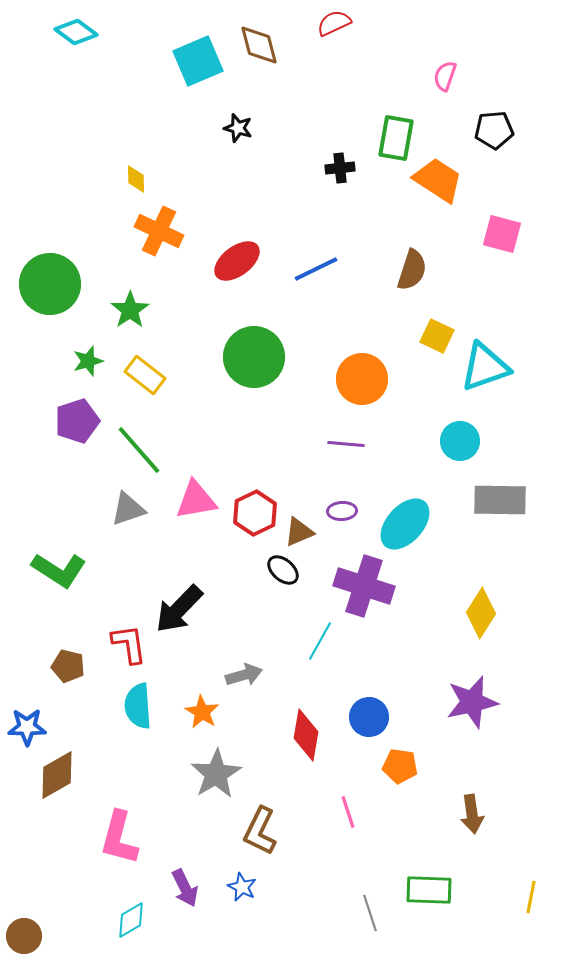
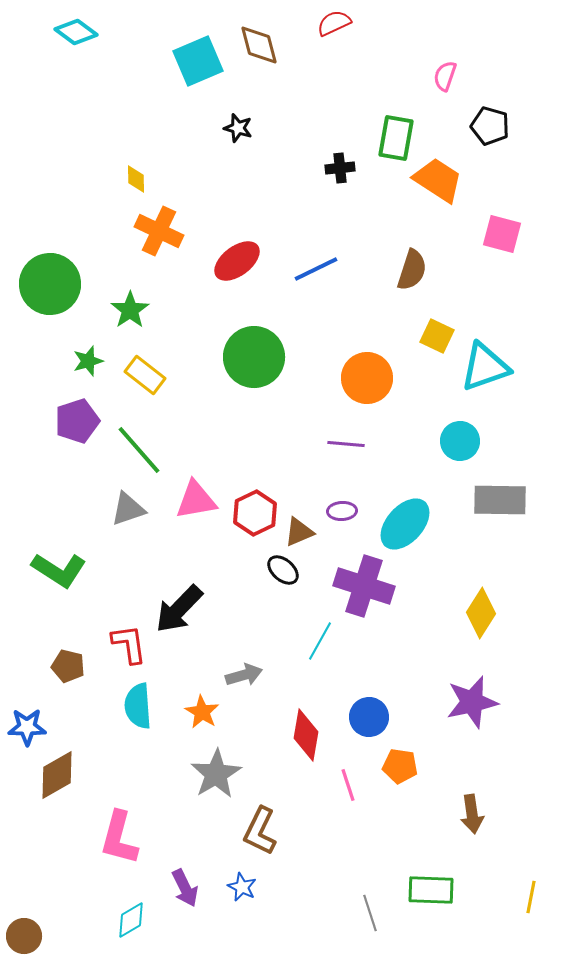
black pentagon at (494, 130): moved 4 px left, 4 px up; rotated 21 degrees clockwise
orange circle at (362, 379): moved 5 px right, 1 px up
pink line at (348, 812): moved 27 px up
green rectangle at (429, 890): moved 2 px right
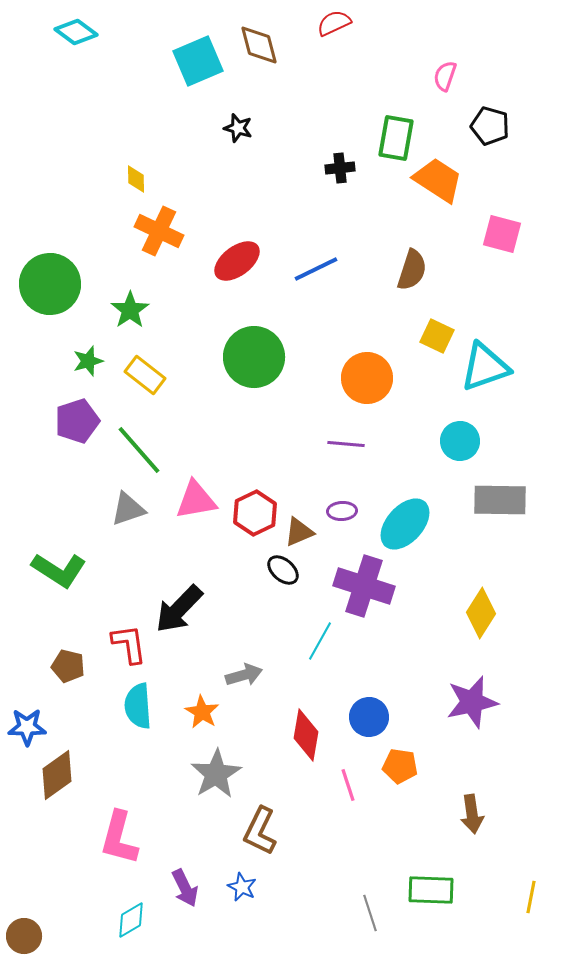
brown diamond at (57, 775): rotated 6 degrees counterclockwise
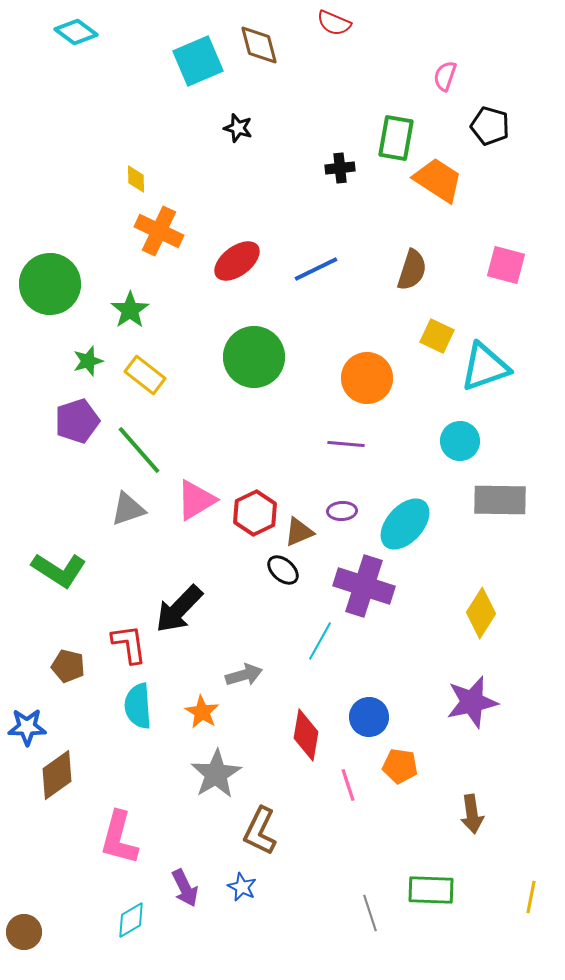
red semicircle at (334, 23): rotated 132 degrees counterclockwise
pink square at (502, 234): moved 4 px right, 31 px down
pink triangle at (196, 500): rotated 21 degrees counterclockwise
brown circle at (24, 936): moved 4 px up
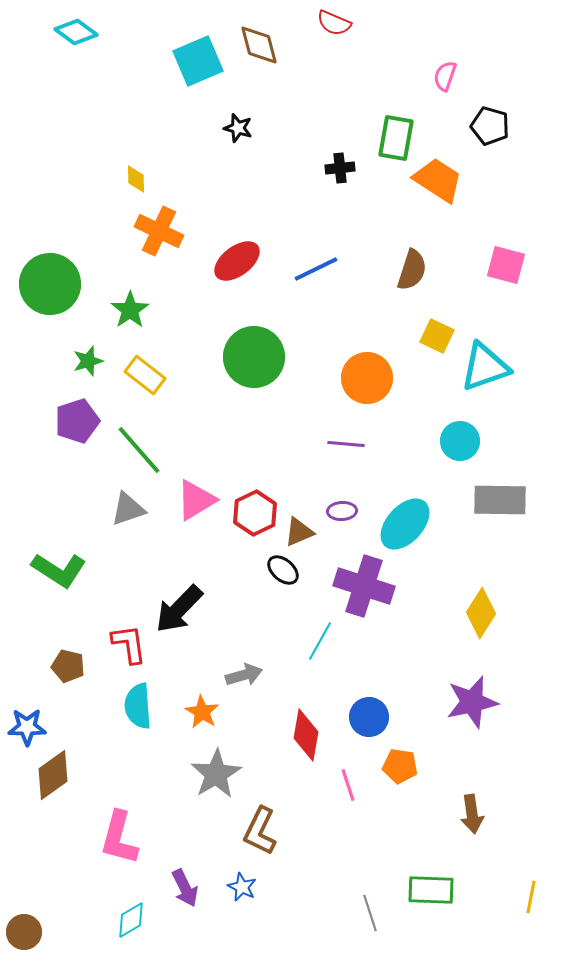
brown diamond at (57, 775): moved 4 px left
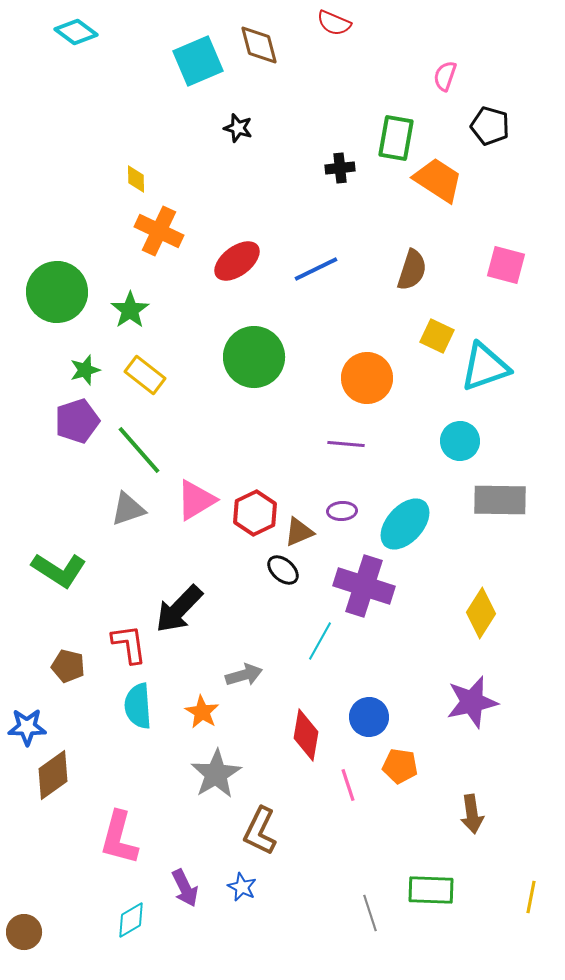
green circle at (50, 284): moved 7 px right, 8 px down
green star at (88, 361): moved 3 px left, 9 px down
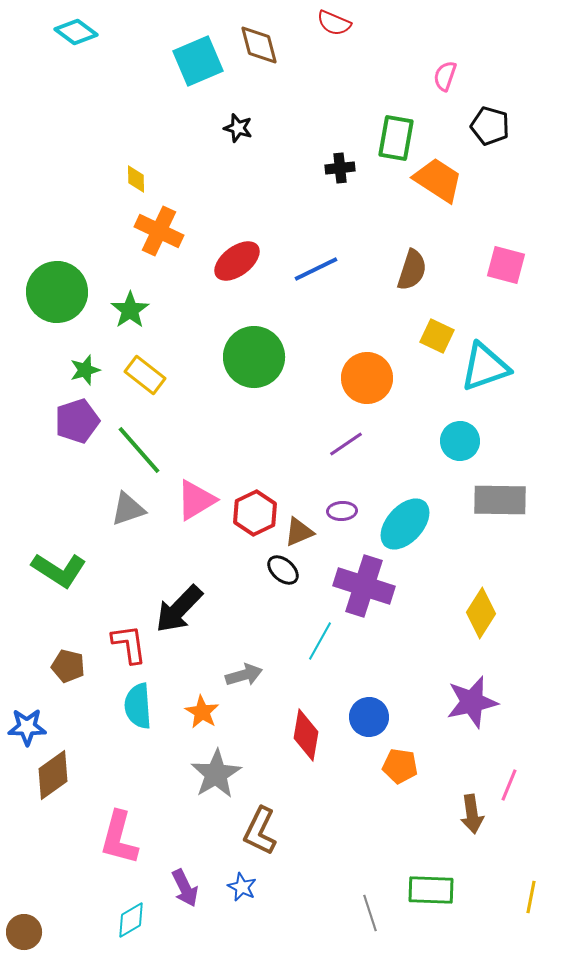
purple line at (346, 444): rotated 39 degrees counterclockwise
pink line at (348, 785): moved 161 px right; rotated 40 degrees clockwise
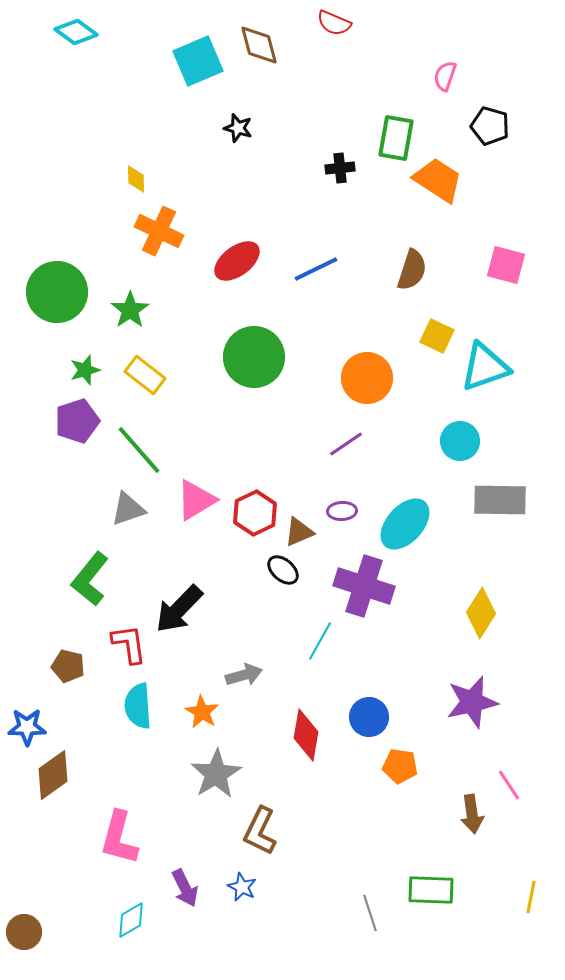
green L-shape at (59, 570): moved 31 px right, 9 px down; rotated 96 degrees clockwise
pink line at (509, 785): rotated 56 degrees counterclockwise
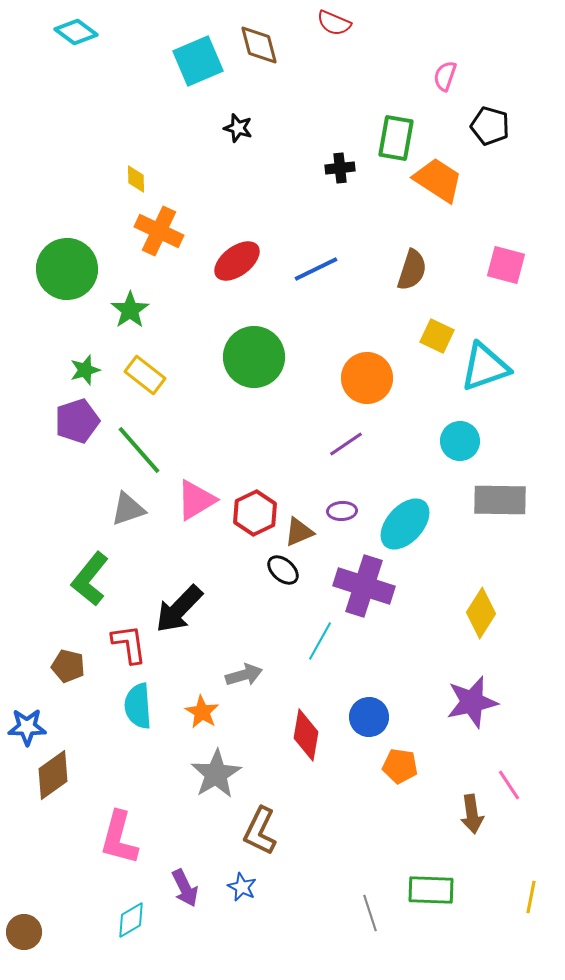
green circle at (57, 292): moved 10 px right, 23 px up
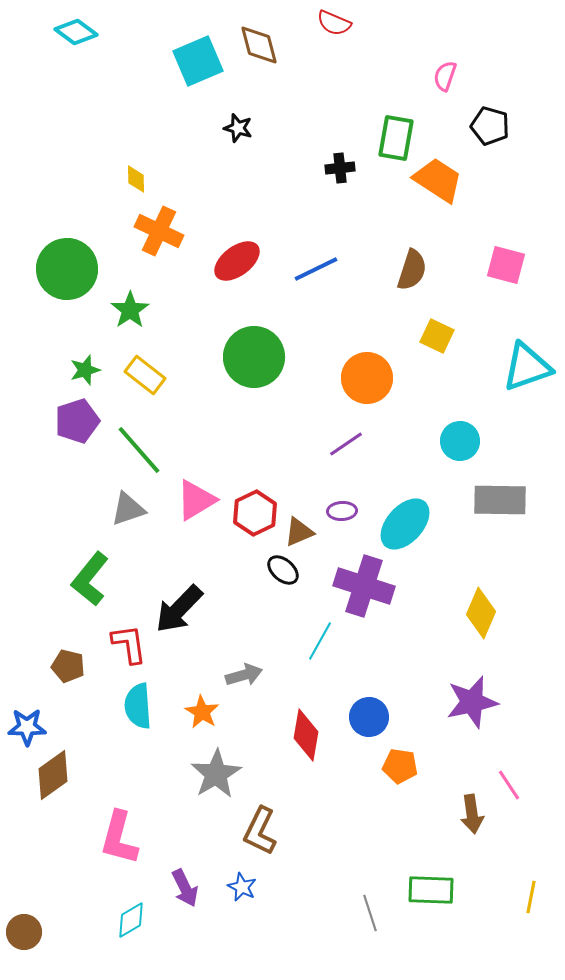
cyan triangle at (485, 367): moved 42 px right
yellow diamond at (481, 613): rotated 9 degrees counterclockwise
